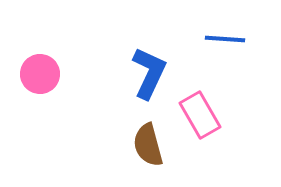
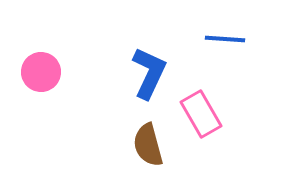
pink circle: moved 1 px right, 2 px up
pink rectangle: moved 1 px right, 1 px up
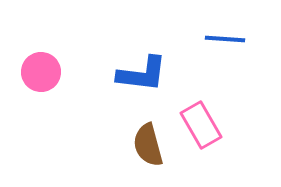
blue L-shape: moved 7 px left, 1 px down; rotated 72 degrees clockwise
pink rectangle: moved 11 px down
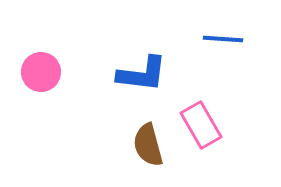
blue line: moved 2 px left
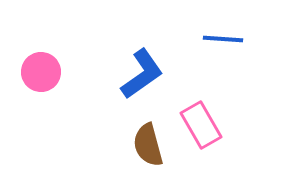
blue L-shape: rotated 42 degrees counterclockwise
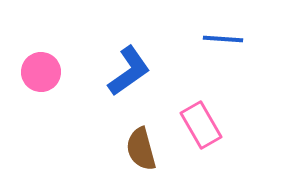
blue L-shape: moved 13 px left, 3 px up
brown semicircle: moved 7 px left, 4 px down
